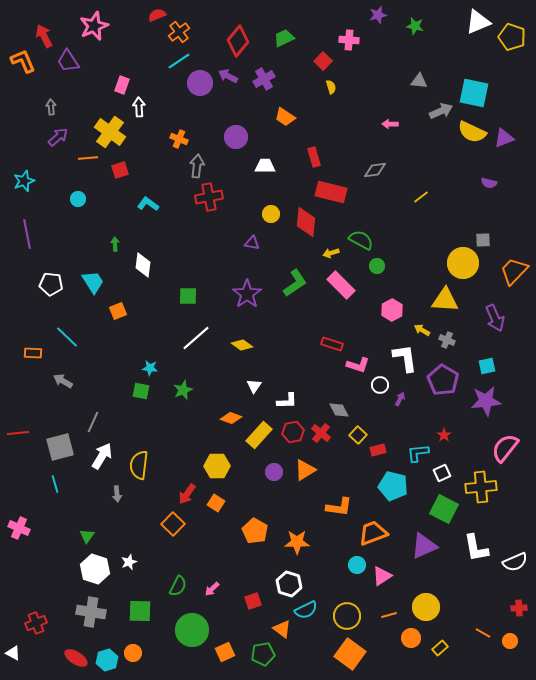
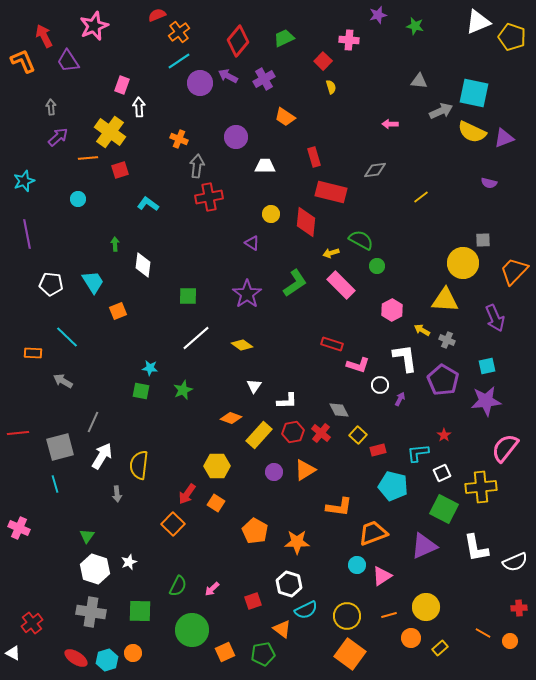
purple triangle at (252, 243): rotated 21 degrees clockwise
red cross at (36, 623): moved 4 px left; rotated 15 degrees counterclockwise
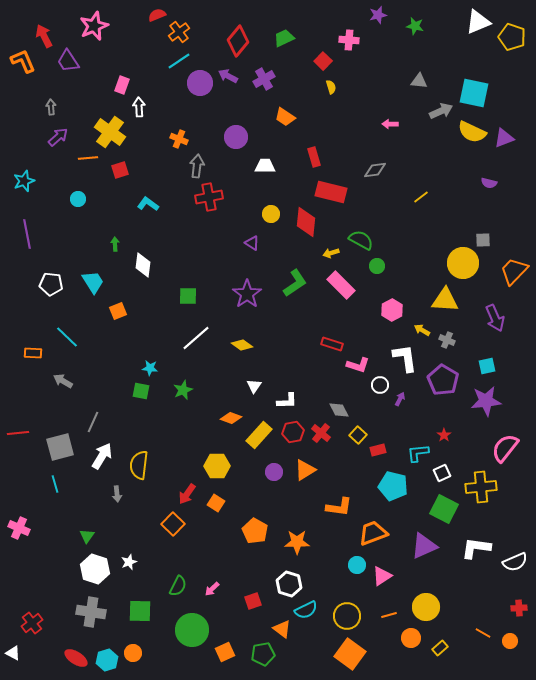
white L-shape at (476, 548): rotated 108 degrees clockwise
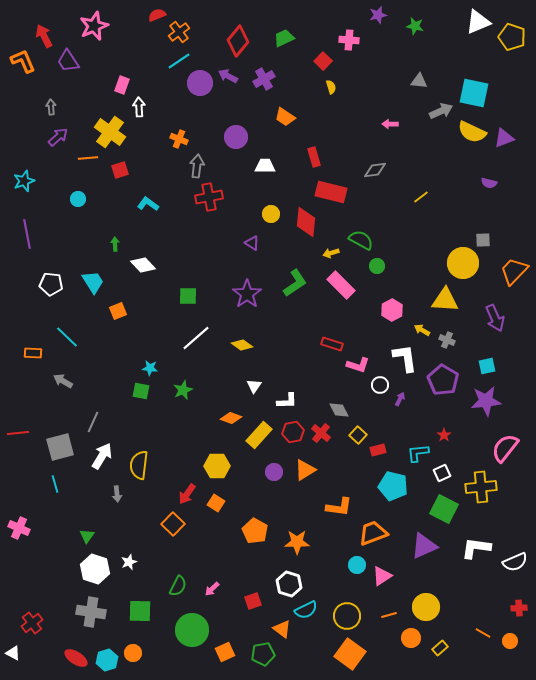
white diamond at (143, 265): rotated 50 degrees counterclockwise
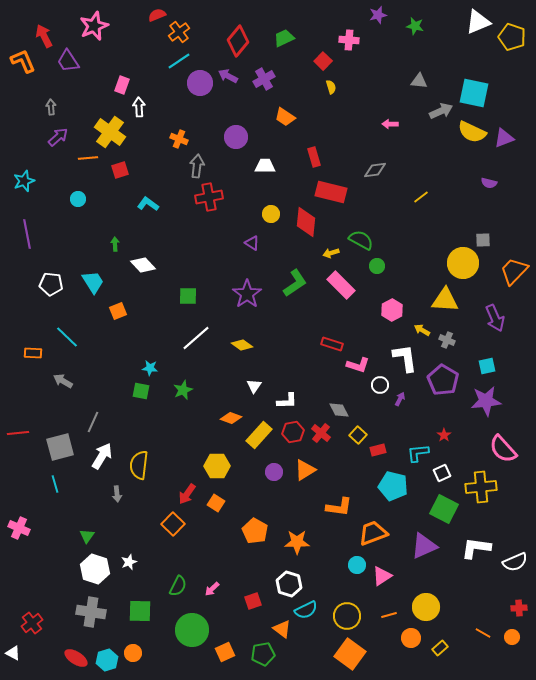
pink semicircle at (505, 448): moved 2 px left, 1 px down; rotated 80 degrees counterclockwise
orange circle at (510, 641): moved 2 px right, 4 px up
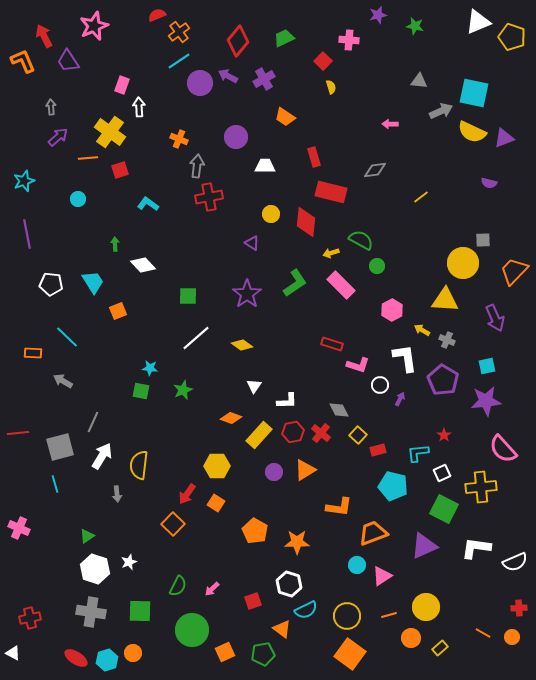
green triangle at (87, 536): rotated 21 degrees clockwise
red cross at (32, 623): moved 2 px left, 5 px up; rotated 25 degrees clockwise
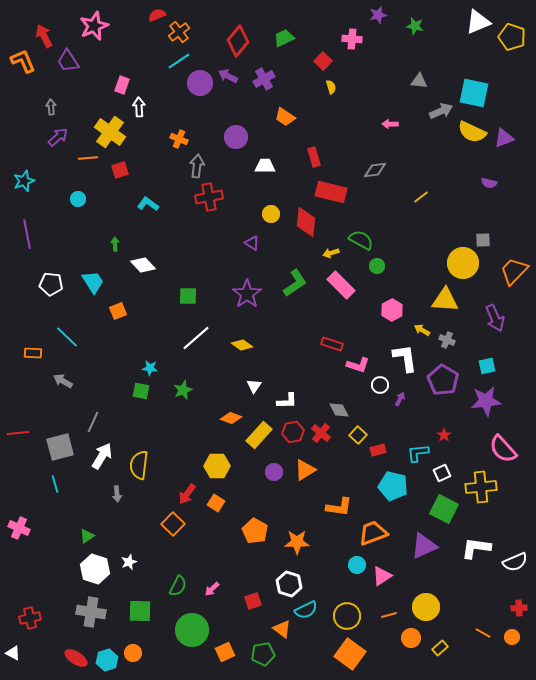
pink cross at (349, 40): moved 3 px right, 1 px up
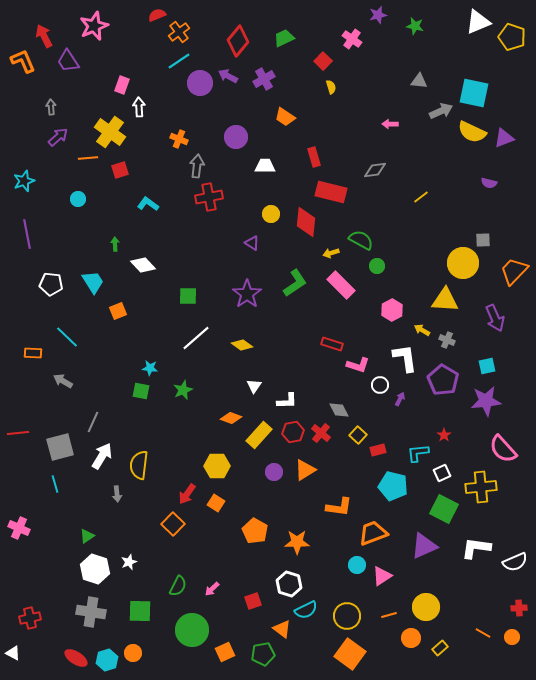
pink cross at (352, 39): rotated 30 degrees clockwise
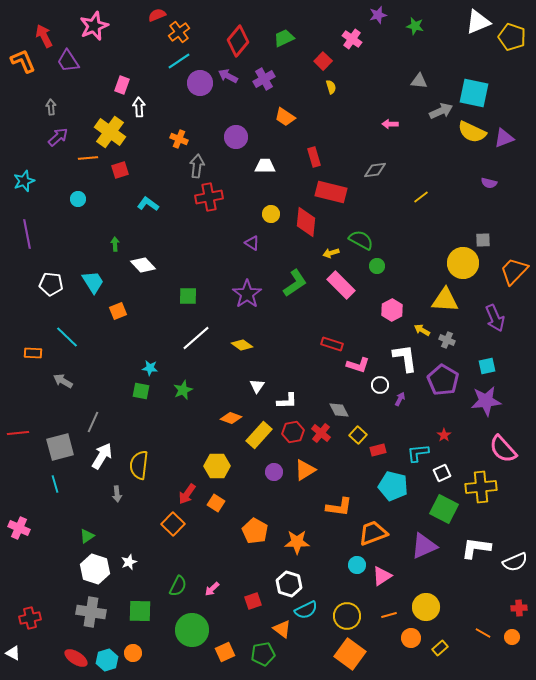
white triangle at (254, 386): moved 3 px right
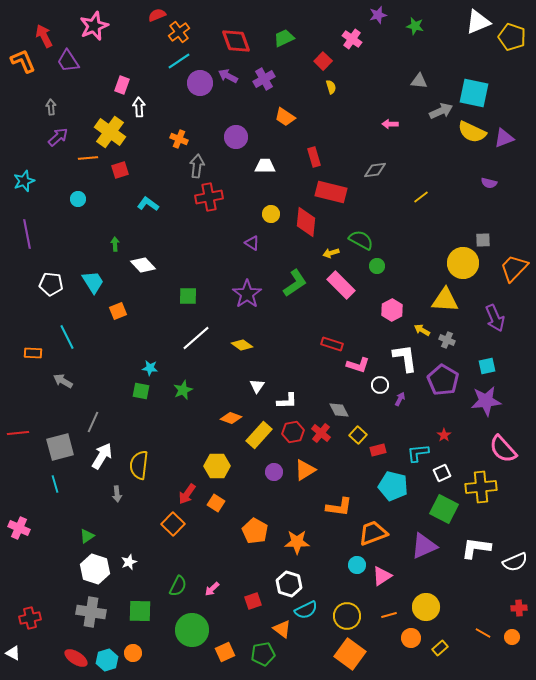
red diamond at (238, 41): moved 2 px left; rotated 60 degrees counterclockwise
orange trapezoid at (514, 271): moved 3 px up
cyan line at (67, 337): rotated 20 degrees clockwise
